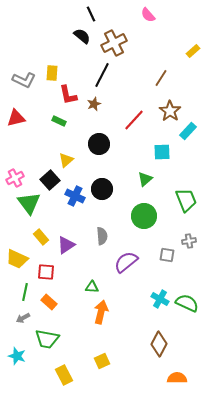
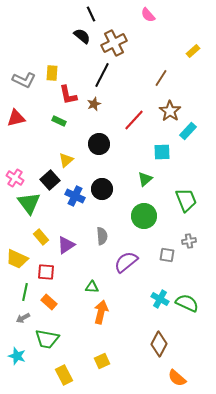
pink cross at (15, 178): rotated 30 degrees counterclockwise
orange semicircle at (177, 378): rotated 138 degrees counterclockwise
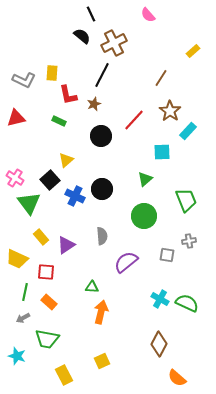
black circle at (99, 144): moved 2 px right, 8 px up
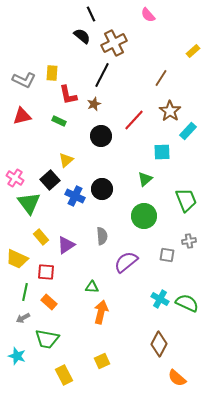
red triangle at (16, 118): moved 6 px right, 2 px up
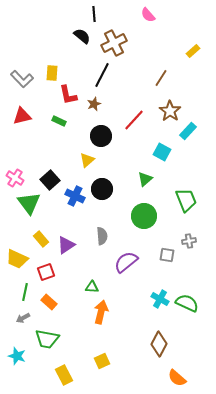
black line at (91, 14): moved 3 px right; rotated 21 degrees clockwise
gray L-shape at (24, 80): moved 2 px left, 1 px up; rotated 20 degrees clockwise
cyan square at (162, 152): rotated 30 degrees clockwise
yellow triangle at (66, 160): moved 21 px right
yellow rectangle at (41, 237): moved 2 px down
red square at (46, 272): rotated 24 degrees counterclockwise
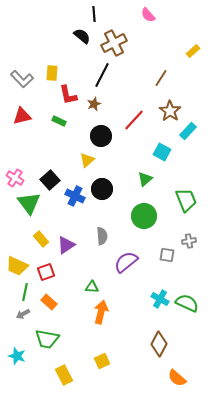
yellow trapezoid at (17, 259): moved 7 px down
gray arrow at (23, 318): moved 4 px up
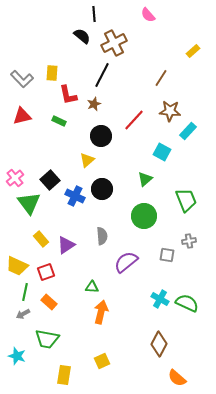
brown star at (170, 111): rotated 30 degrees counterclockwise
pink cross at (15, 178): rotated 18 degrees clockwise
yellow rectangle at (64, 375): rotated 36 degrees clockwise
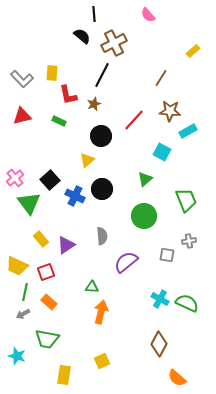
cyan rectangle at (188, 131): rotated 18 degrees clockwise
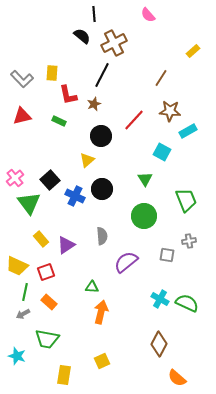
green triangle at (145, 179): rotated 21 degrees counterclockwise
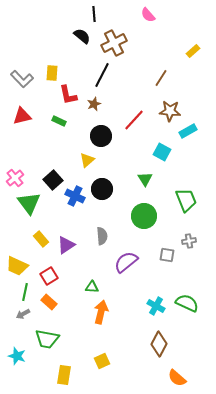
black square at (50, 180): moved 3 px right
red square at (46, 272): moved 3 px right, 4 px down; rotated 12 degrees counterclockwise
cyan cross at (160, 299): moved 4 px left, 7 px down
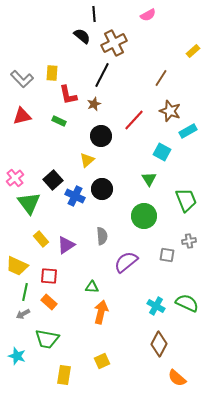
pink semicircle at (148, 15): rotated 77 degrees counterclockwise
brown star at (170, 111): rotated 15 degrees clockwise
green triangle at (145, 179): moved 4 px right
red square at (49, 276): rotated 36 degrees clockwise
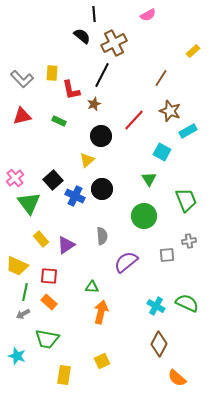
red L-shape at (68, 95): moved 3 px right, 5 px up
gray square at (167, 255): rotated 14 degrees counterclockwise
